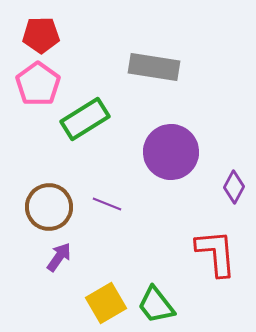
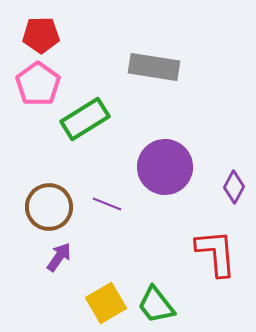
purple circle: moved 6 px left, 15 px down
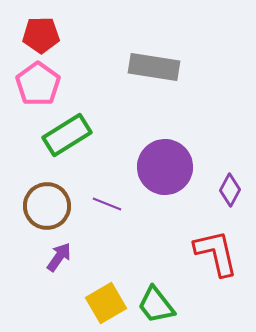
green rectangle: moved 18 px left, 16 px down
purple diamond: moved 4 px left, 3 px down
brown circle: moved 2 px left, 1 px up
red L-shape: rotated 8 degrees counterclockwise
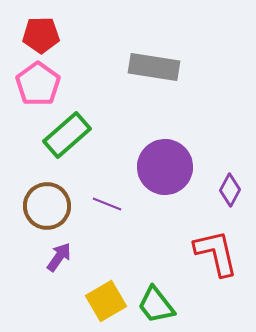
green rectangle: rotated 9 degrees counterclockwise
yellow square: moved 2 px up
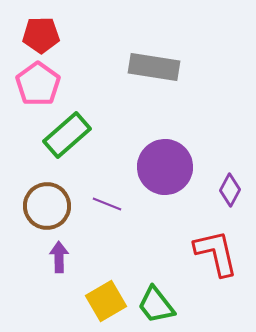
purple arrow: rotated 36 degrees counterclockwise
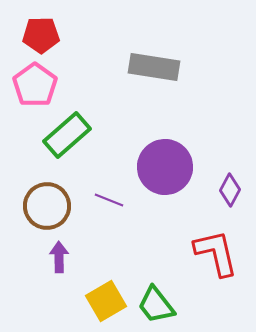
pink pentagon: moved 3 px left, 1 px down
purple line: moved 2 px right, 4 px up
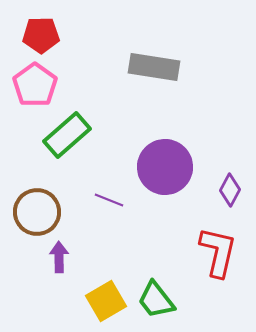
brown circle: moved 10 px left, 6 px down
red L-shape: moved 2 px right, 1 px up; rotated 26 degrees clockwise
green trapezoid: moved 5 px up
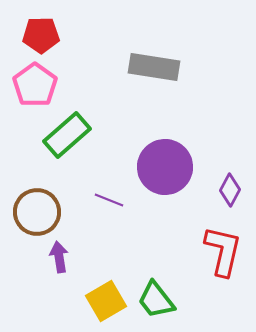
red L-shape: moved 5 px right, 1 px up
purple arrow: rotated 8 degrees counterclockwise
